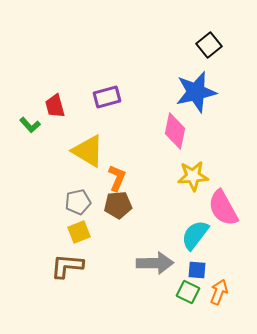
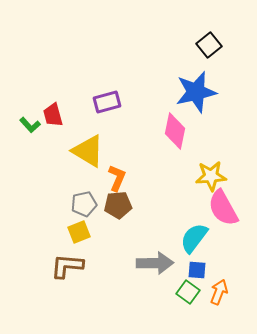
purple rectangle: moved 5 px down
red trapezoid: moved 2 px left, 9 px down
yellow star: moved 18 px right
gray pentagon: moved 6 px right, 2 px down
cyan semicircle: moved 1 px left, 3 px down
green square: rotated 10 degrees clockwise
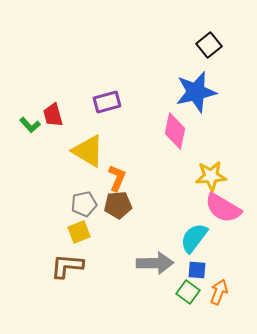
pink semicircle: rotated 30 degrees counterclockwise
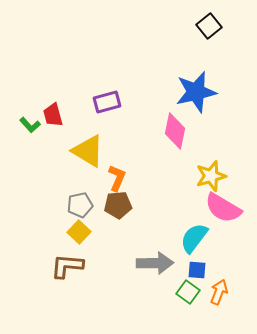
black square: moved 19 px up
yellow star: rotated 12 degrees counterclockwise
gray pentagon: moved 4 px left, 1 px down
yellow square: rotated 25 degrees counterclockwise
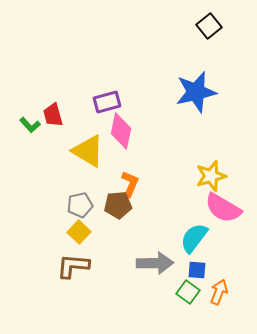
pink diamond: moved 54 px left
orange L-shape: moved 13 px right, 6 px down
brown L-shape: moved 6 px right
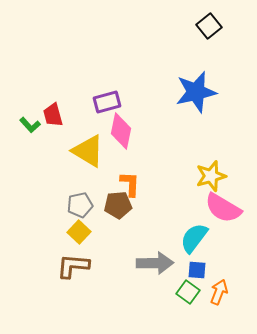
orange L-shape: rotated 20 degrees counterclockwise
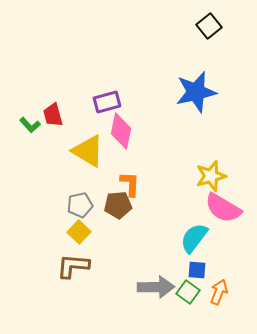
gray arrow: moved 1 px right, 24 px down
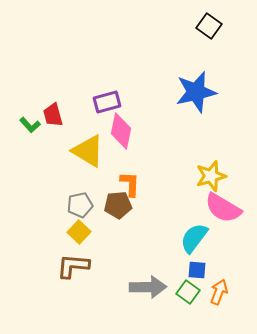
black square: rotated 15 degrees counterclockwise
gray arrow: moved 8 px left
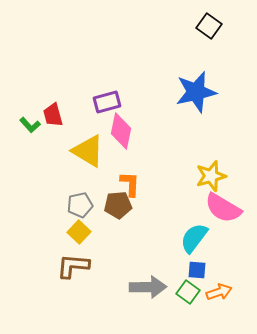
orange arrow: rotated 50 degrees clockwise
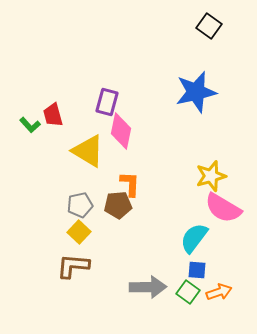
purple rectangle: rotated 60 degrees counterclockwise
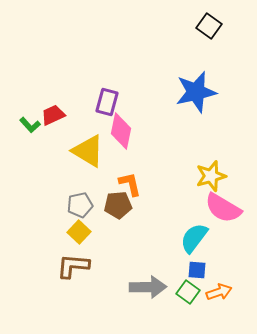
red trapezoid: rotated 80 degrees clockwise
orange L-shape: rotated 16 degrees counterclockwise
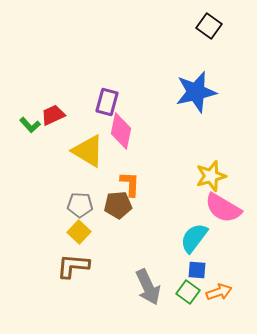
orange L-shape: rotated 16 degrees clockwise
gray pentagon: rotated 15 degrees clockwise
gray arrow: rotated 66 degrees clockwise
